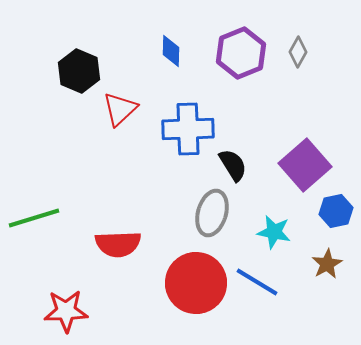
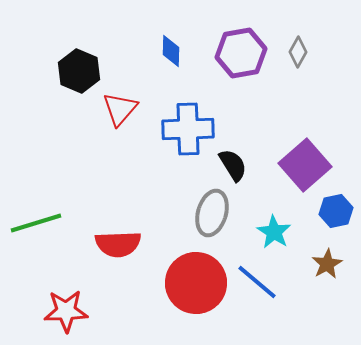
purple hexagon: rotated 12 degrees clockwise
red triangle: rotated 6 degrees counterclockwise
green line: moved 2 px right, 5 px down
cyan star: rotated 20 degrees clockwise
blue line: rotated 9 degrees clockwise
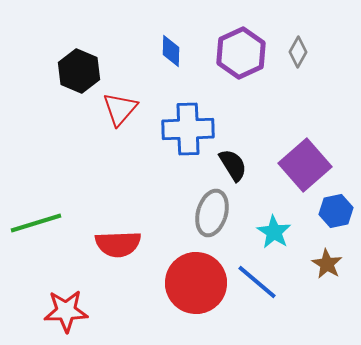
purple hexagon: rotated 15 degrees counterclockwise
brown star: rotated 12 degrees counterclockwise
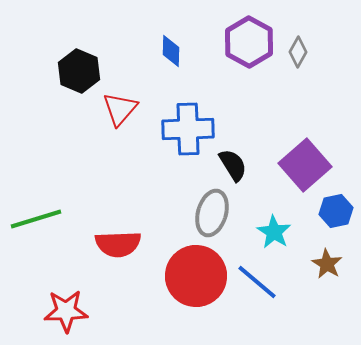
purple hexagon: moved 8 px right, 11 px up; rotated 6 degrees counterclockwise
green line: moved 4 px up
red circle: moved 7 px up
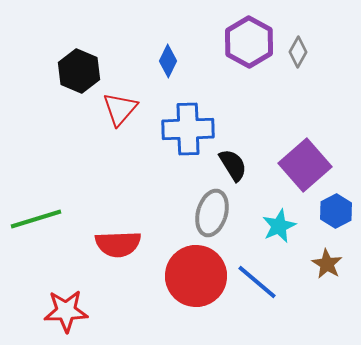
blue diamond: moved 3 px left, 10 px down; rotated 24 degrees clockwise
blue hexagon: rotated 16 degrees counterclockwise
cyan star: moved 5 px right, 6 px up; rotated 16 degrees clockwise
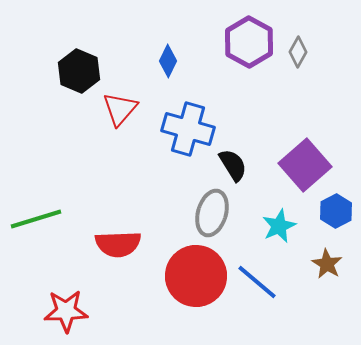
blue cross: rotated 18 degrees clockwise
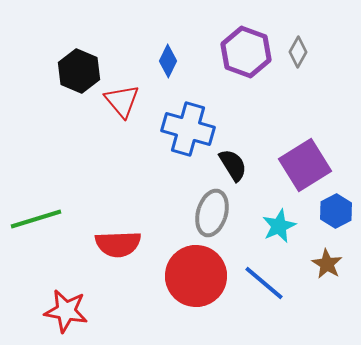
purple hexagon: moved 3 px left, 10 px down; rotated 9 degrees counterclockwise
red triangle: moved 2 px right, 8 px up; rotated 21 degrees counterclockwise
purple square: rotated 9 degrees clockwise
blue line: moved 7 px right, 1 px down
red star: rotated 12 degrees clockwise
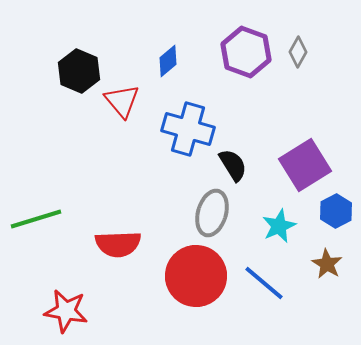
blue diamond: rotated 24 degrees clockwise
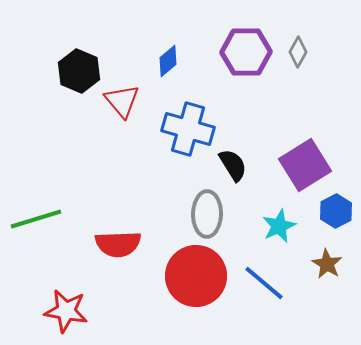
purple hexagon: rotated 21 degrees counterclockwise
gray ellipse: moved 5 px left, 1 px down; rotated 15 degrees counterclockwise
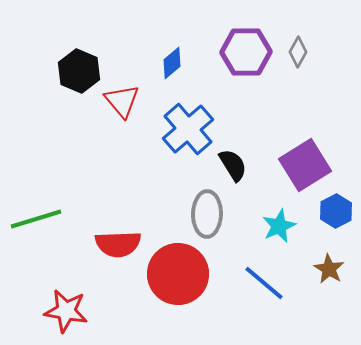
blue diamond: moved 4 px right, 2 px down
blue cross: rotated 33 degrees clockwise
brown star: moved 2 px right, 5 px down
red circle: moved 18 px left, 2 px up
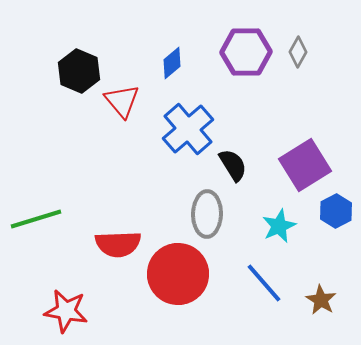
brown star: moved 8 px left, 31 px down
blue line: rotated 9 degrees clockwise
